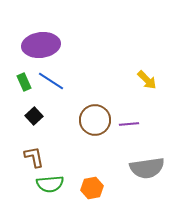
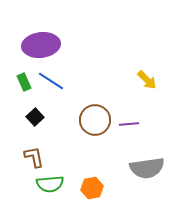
black square: moved 1 px right, 1 px down
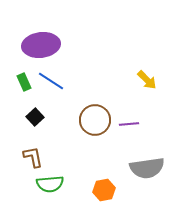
brown L-shape: moved 1 px left
orange hexagon: moved 12 px right, 2 px down
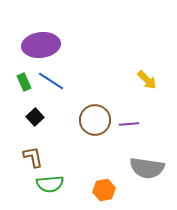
gray semicircle: rotated 16 degrees clockwise
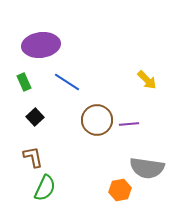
blue line: moved 16 px right, 1 px down
brown circle: moved 2 px right
green semicircle: moved 5 px left, 4 px down; rotated 60 degrees counterclockwise
orange hexagon: moved 16 px right
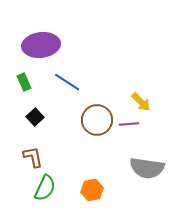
yellow arrow: moved 6 px left, 22 px down
orange hexagon: moved 28 px left
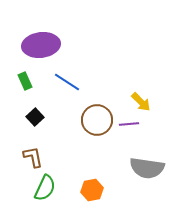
green rectangle: moved 1 px right, 1 px up
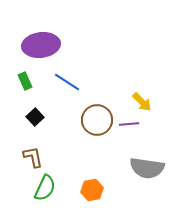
yellow arrow: moved 1 px right
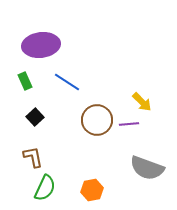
gray semicircle: rotated 12 degrees clockwise
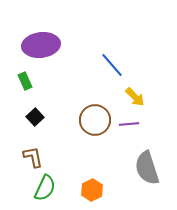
blue line: moved 45 px right, 17 px up; rotated 16 degrees clockwise
yellow arrow: moved 7 px left, 5 px up
brown circle: moved 2 px left
gray semicircle: rotated 52 degrees clockwise
orange hexagon: rotated 15 degrees counterclockwise
